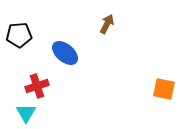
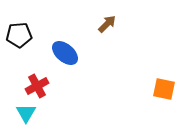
brown arrow: rotated 18 degrees clockwise
red cross: rotated 10 degrees counterclockwise
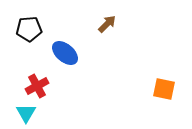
black pentagon: moved 10 px right, 6 px up
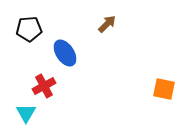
blue ellipse: rotated 16 degrees clockwise
red cross: moved 7 px right
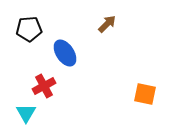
orange square: moved 19 px left, 5 px down
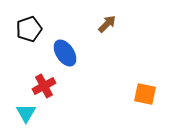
black pentagon: rotated 15 degrees counterclockwise
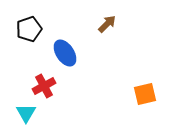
orange square: rotated 25 degrees counterclockwise
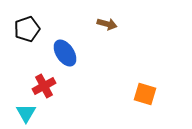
brown arrow: rotated 60 degrees clockwise
black pentagon: moved 2 px left
orange square: rotated 30 degrees clockwise
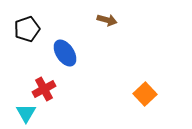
brown arrow: moved 4 px up
red cross: moved 3 px down
orange square: rotated 30 degrees clockwise
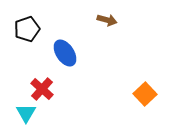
red cross: moved 2 px left; rotated 20 degrees counterclockwise
